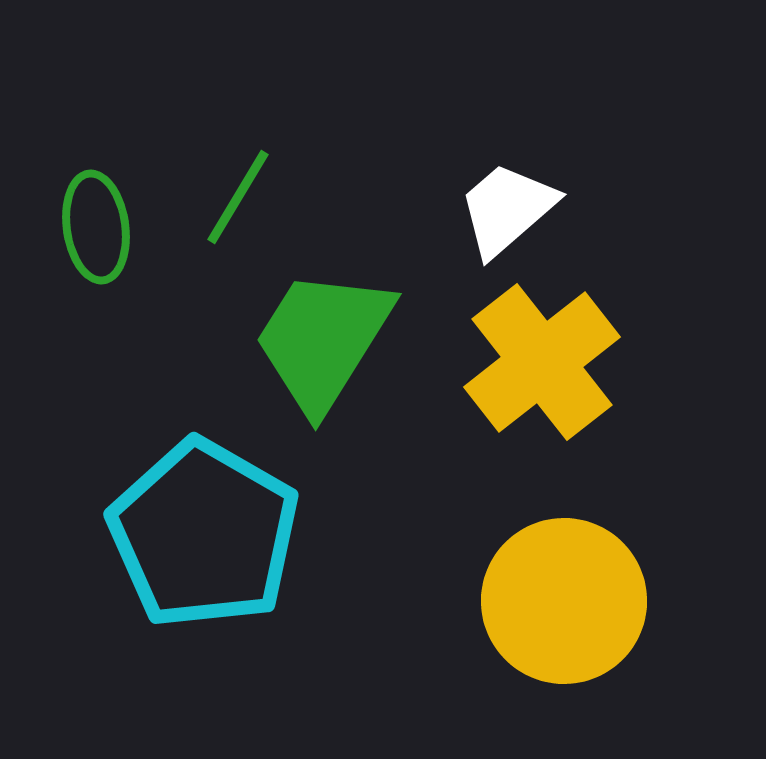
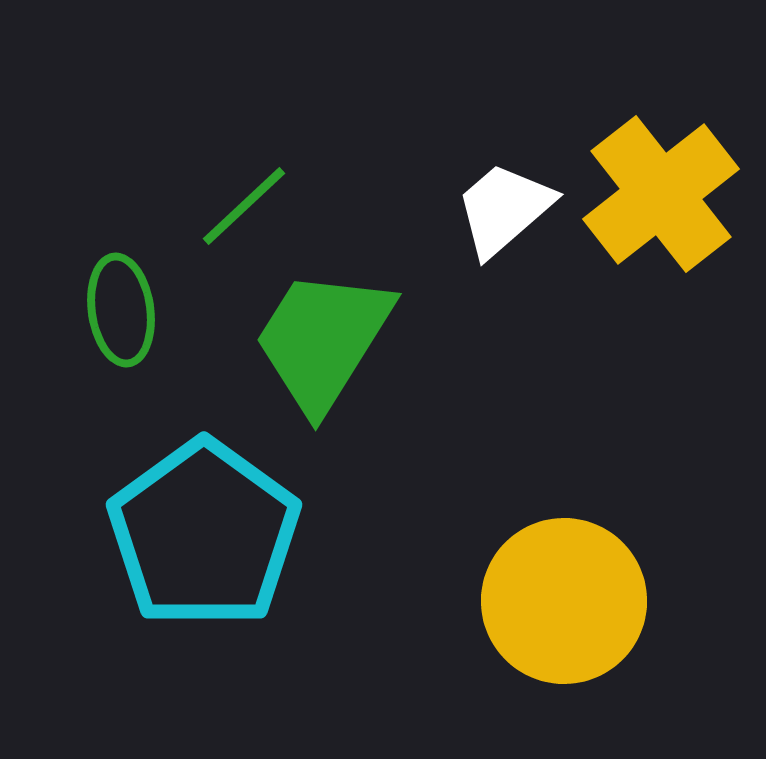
green line: moved 6 px right, 9 px down; rotated 16 degrees clockwise
white trapezoid: moved 3 px left
green ellipse: moved 25 px right, 83 px down
yellow cross: moved 119 px right, 168 px up
cyan pentagon: rotated 6 degrees clockwise
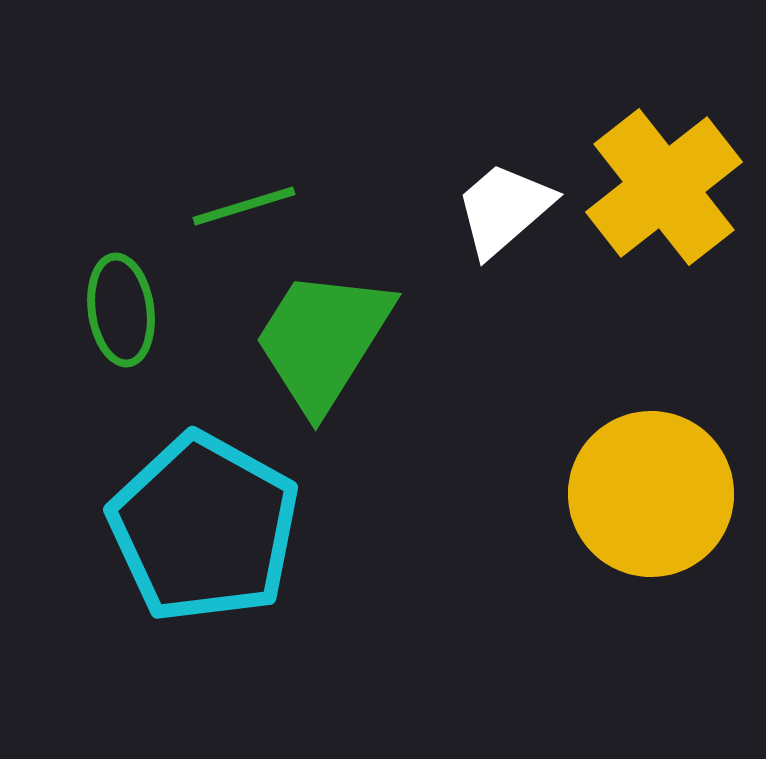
yellow cross: moved 3 px right, 7 px up
green line: rotated 26 degrees clockwise
cyan pentagon: moved 6 px up; rotated 7 degrees counterclockwise
yellow circle: moved 87 px right, 107 px up
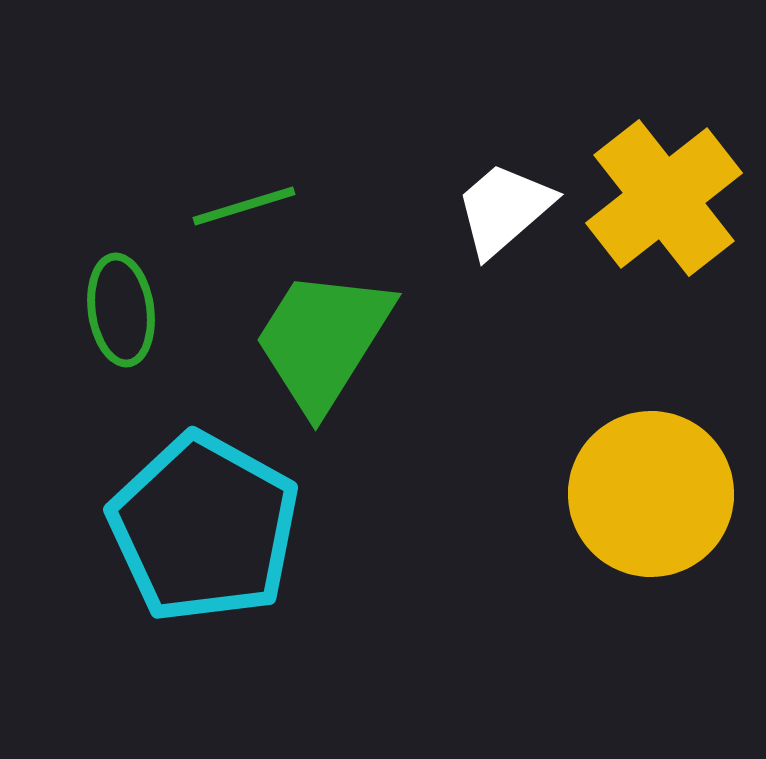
yellow cross: moved 11 px down
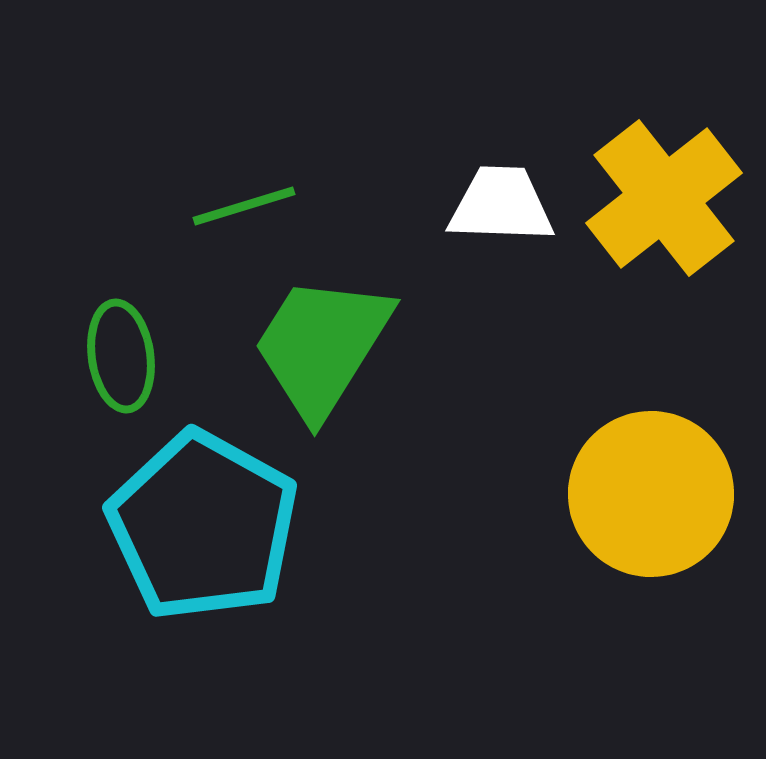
white trapezoid: moved 3 px left, 4 px up; rotated 43 degrees clockwise
green ellipse: moved 46 px down
green trapezoid: moved 1 px left, 6 px down
cyan pentagon: moved 1 px left, 2 px up
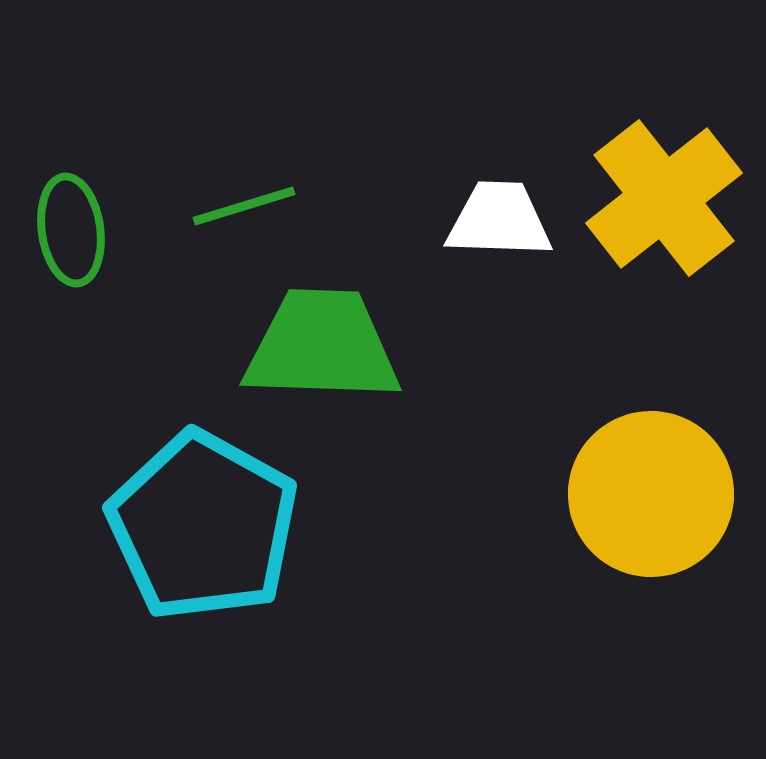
white trapezoid: moved 2 px left, 15 px down
green trapezoid: rotated 60 degrees clockwise
green ellipse: moved 50 px left, 126 px up
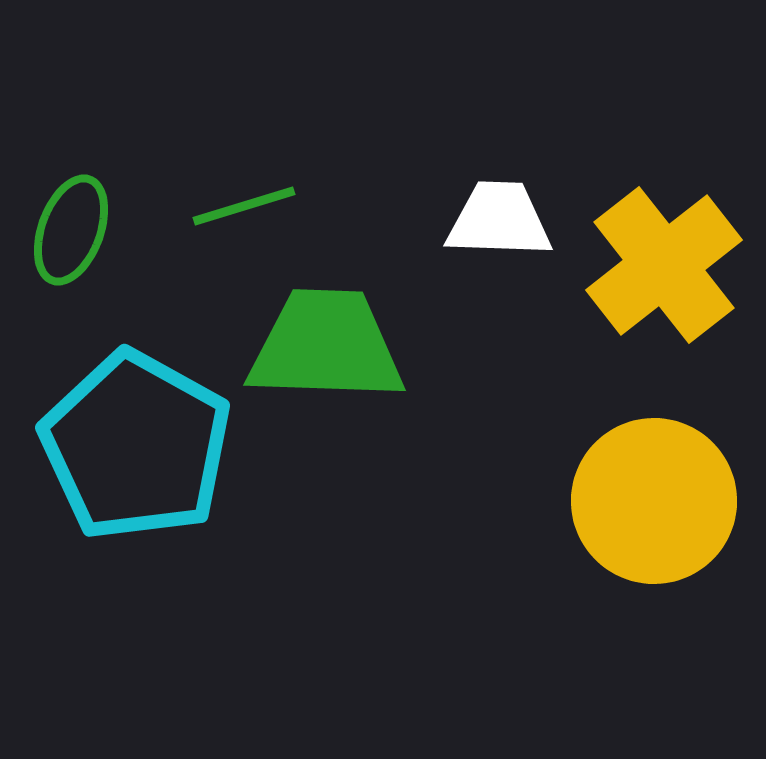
yellow cross: moved 67 px down
green ellipse: rotated 28 degrees clockwise
green trapezoid: moved 4 px right
yellow circle: moved 3 px right, 7 px down
cyan pentagon: moved 67 px left, 80 px up
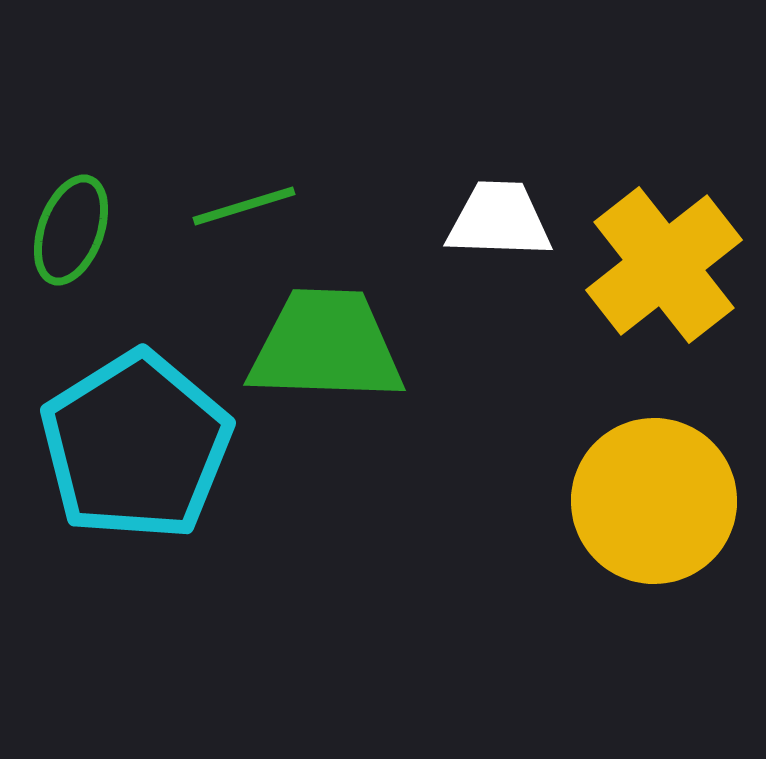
cyan pentagon: rotated 11 degrees clockwise
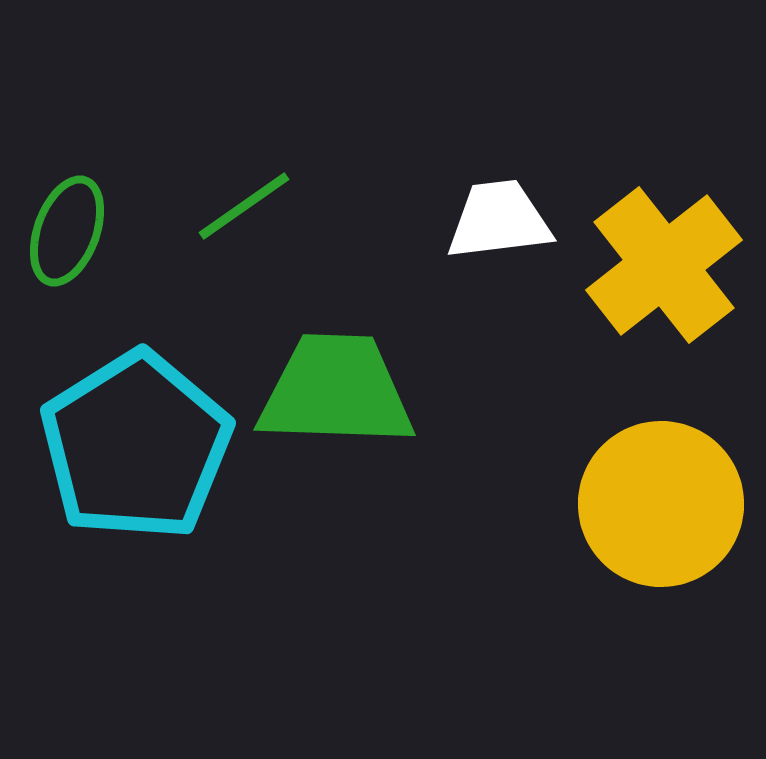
green line: rotated 18 degrees counterclockwise
white trapezoid: rotated 9 degrees counterclockwise
green ellipse: moved 4 px left, 1 px down
green trapezoid: moved 10 px right, 45 px down
yellow circle: moved 7 px right, 3 px down
